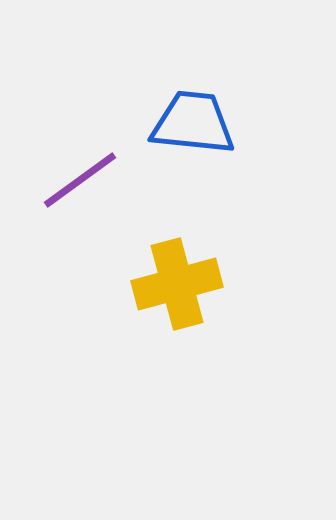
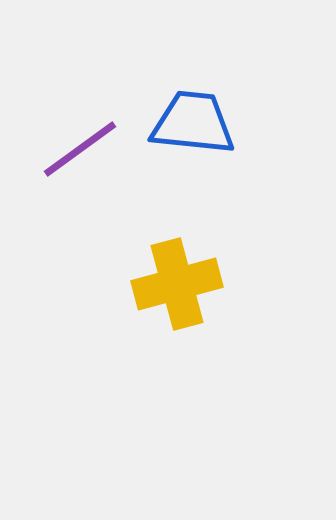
purple line: moved 31 px up
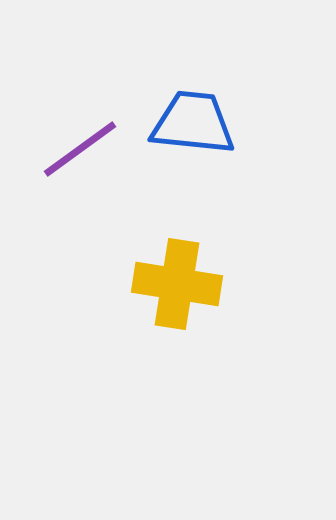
yellow cross: rotated 24 degrees clockwise
